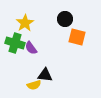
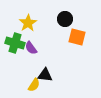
yellow star: moved 3 px right
yellow semicircle: rotated 40 degrees counterclockwise
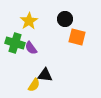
yellow star: moved 1 px right, 2 px up
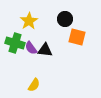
black triangle: moved 25 px up
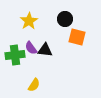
green cross: moved 12 px down; rotated 24 degrees counterclockwise
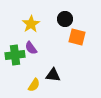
yellow star: moved 2 px right, 3 px down
black triangle: moved 8 px right, 25 px down
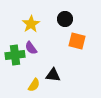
orange square: moved 4 px down
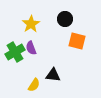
purple semicircle: rotated 16 degrees clockwise
green cross: moved 3 px up; rotated 24 degrees counterclockwise
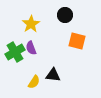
black circle: moved 4 px up
yellow semicircle: moved 3 px up
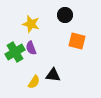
yellow star: rotated 24 degrees counterclockwise
